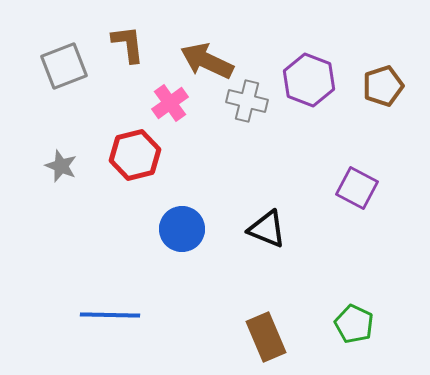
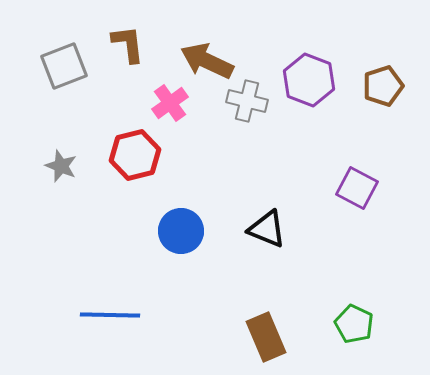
blue circle: moved 1 px left, 2 px down
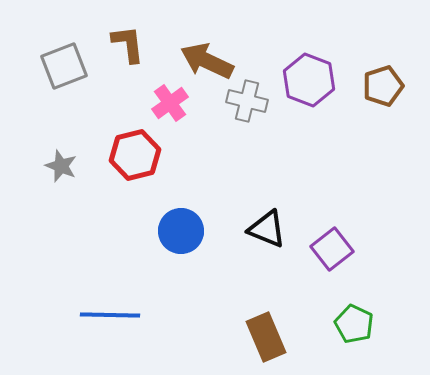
purple square: moved 25 px left, 61 px down; rotated 24 degrees clockwise
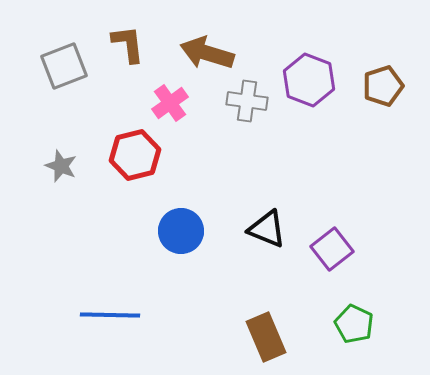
brown arrow: moved 8 px up; rotated 8 degrees counterclockwise
gray cross: rotated 6 degrees counterclockwise
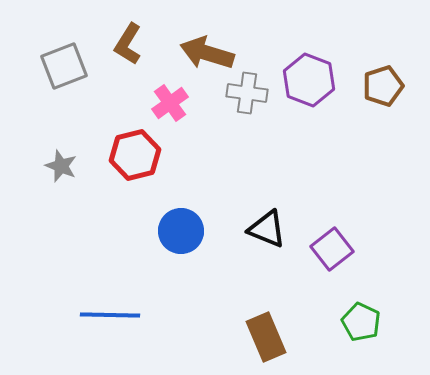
brown L-shape: rotated 141 degrees counterclockwise
gray cross: moved 8 px up
green pentagon: moved 7 px right, 2 px up
